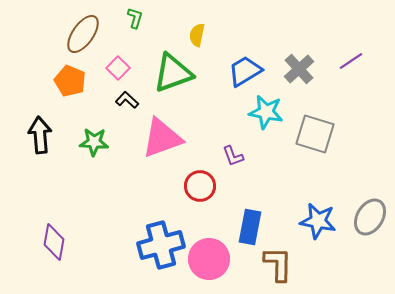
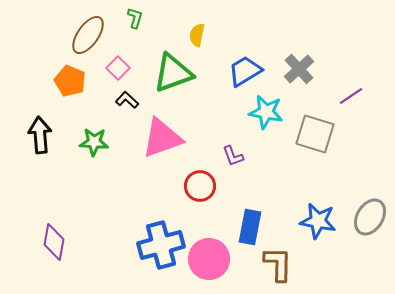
brown ellipse: moved 5 px right, 1 px down
purple line: moved 35 px down
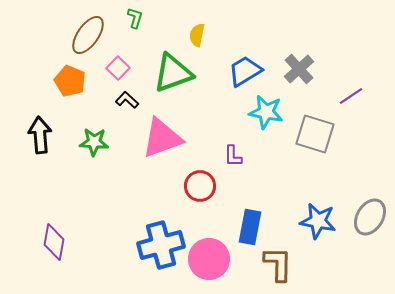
purple L-shape: rotated 20 degrees clockwise
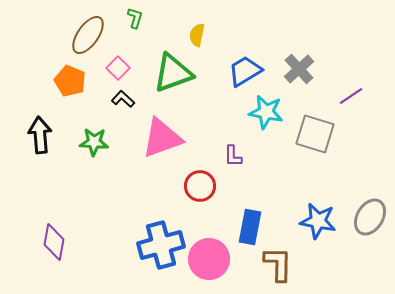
black L-shape: moved 4 px left, 1 px up
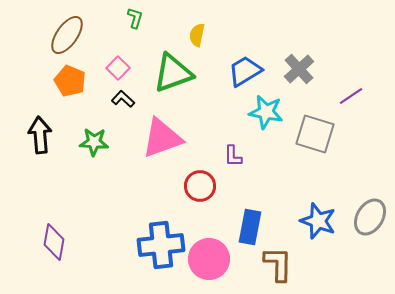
brown ellipse: moved 21 px left
blue star: rotated 9 degrees clockwise
blue cross: rotated 9 degrees clockwise
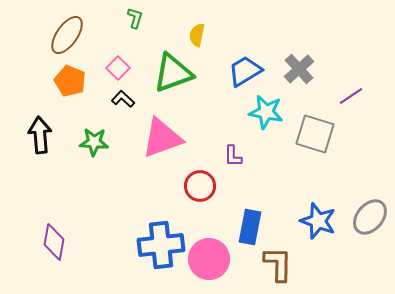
gray ellipse: rotated 9 degrees clockwise
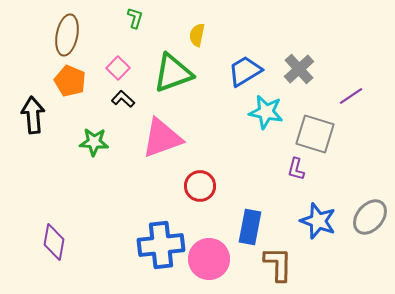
brown ellipse: rotated 24 degrees counterclockwise
black arrow: moved 7 px left, 20 px up
purple L-shape: moved 63 px right, 13 px down; rotated 15 degrees clockwise
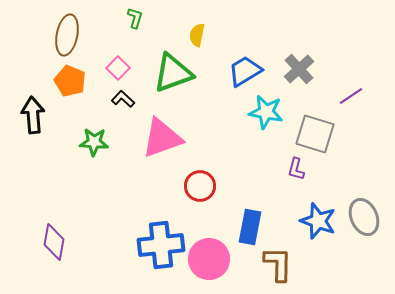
gray ellipse: moved 6 px left; rotated 63 degrees counterclockwise
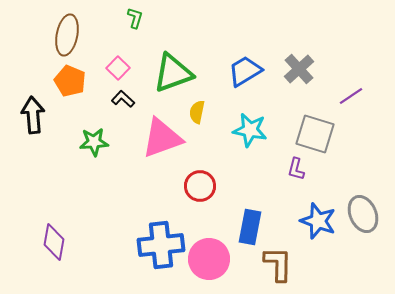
yellow semicircle: moved 77 px down
cyan star: moved 16 px left, 18 px down
green star: rotated 8 degrees counterclockwise
gray ellipse: moved 1 px left, 3 px up
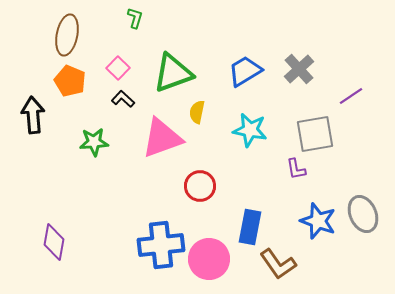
gray square: rotated 27 degrees counterclockwise
purple L-shape: rotated 25 degrees counterclockwise
brown L-shape: rotated 144 degrees clockwise
